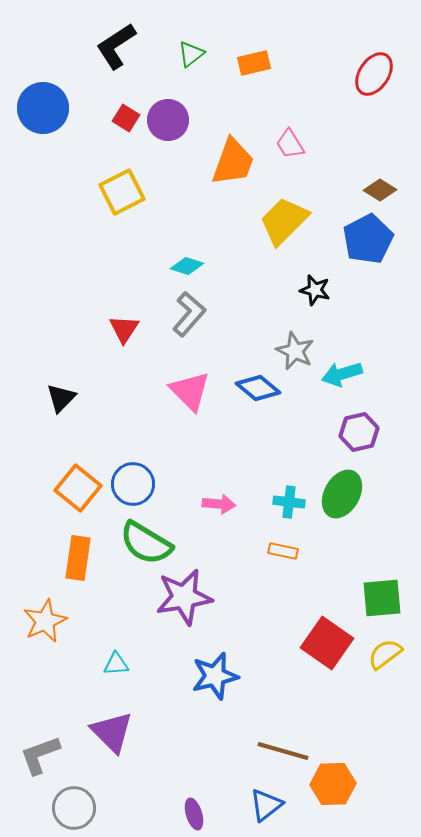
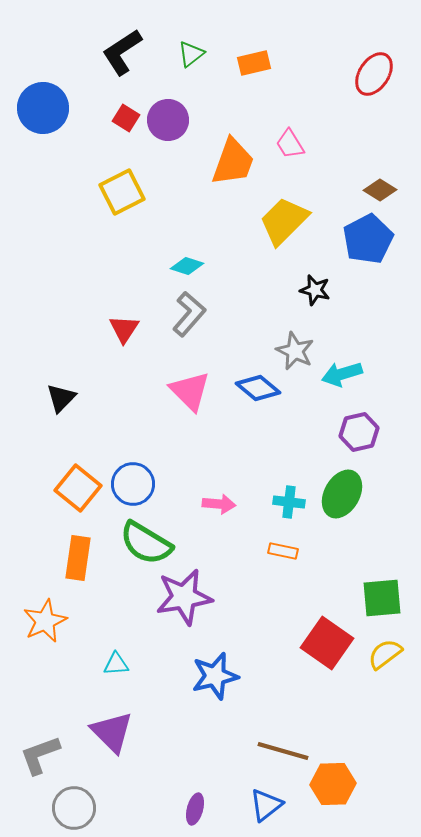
black L-shape at (116, 46): moved 6 px right, 6 px down
purple ellipse at (194, 814): moved 1 px right, 5 px up; rotated 32 degrees clockwise
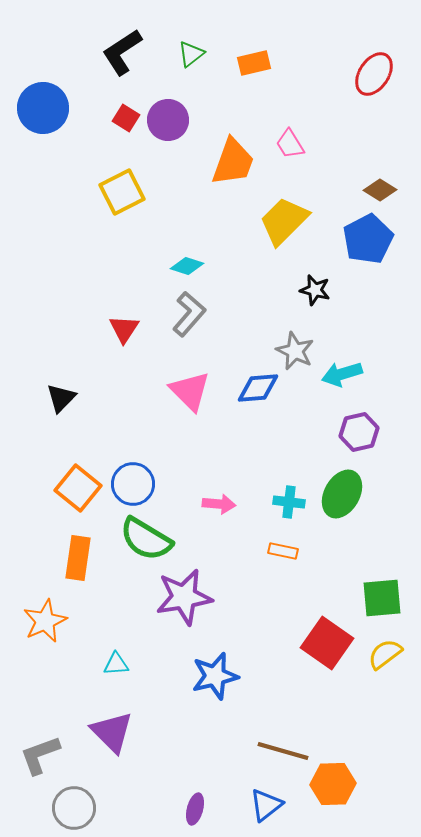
blue diamond at (258, 388): rotated 45 degrees counterclockwise
green semicircle at (146, 543): moved 4 px up
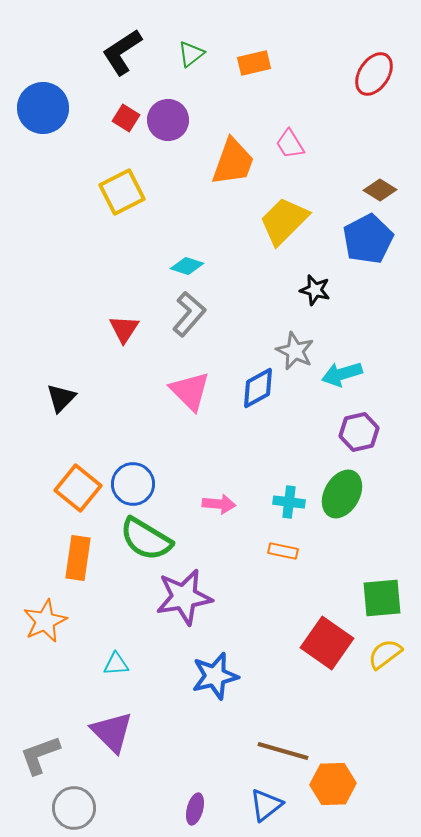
blue diamond at (258, 388): rotated 24 degrees counterclockwise
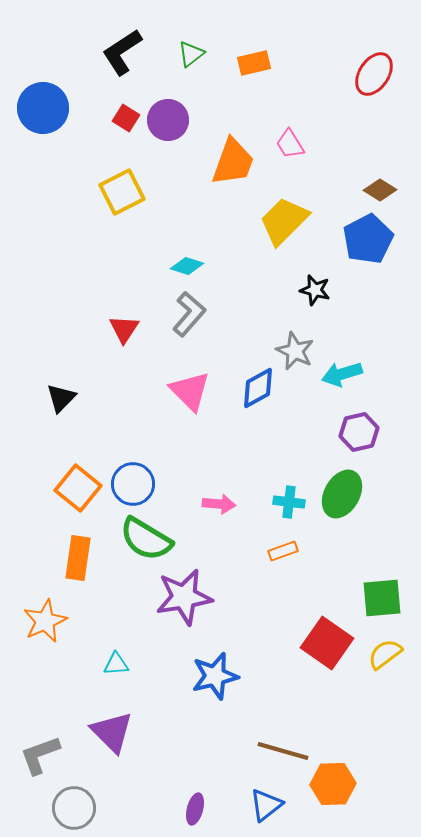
orange rectangle at (283, 551): rotated 32 degrees counterclockwise
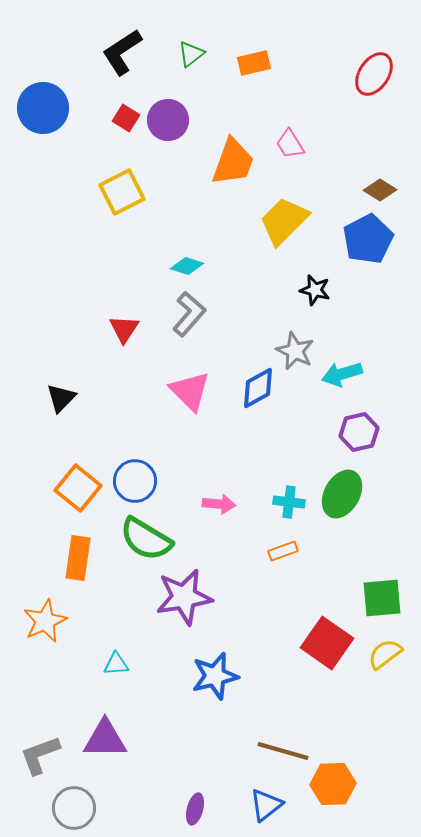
blue circle at (133, 484): moved 2 px right, 3 px up
purple triangle at (112, 732): moved 7 px left, 7 px down; rotated 45 degrees counterclockwise
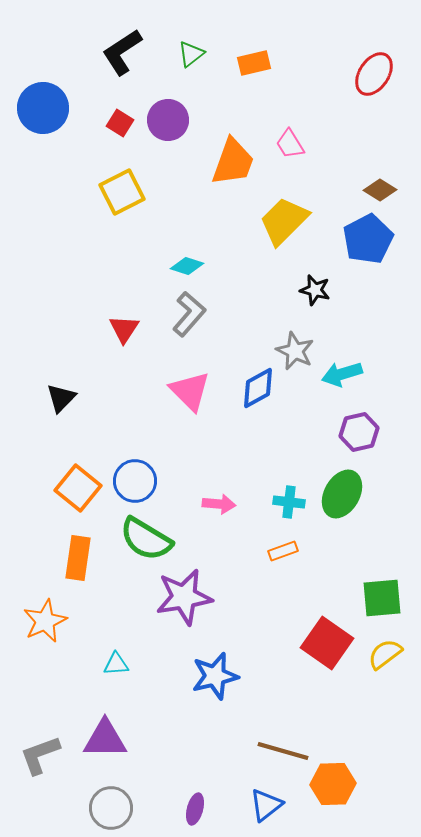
red square at (126, 118): moved 6 px left, 5 px down
gray circle at (74, 808): moved 37 px right
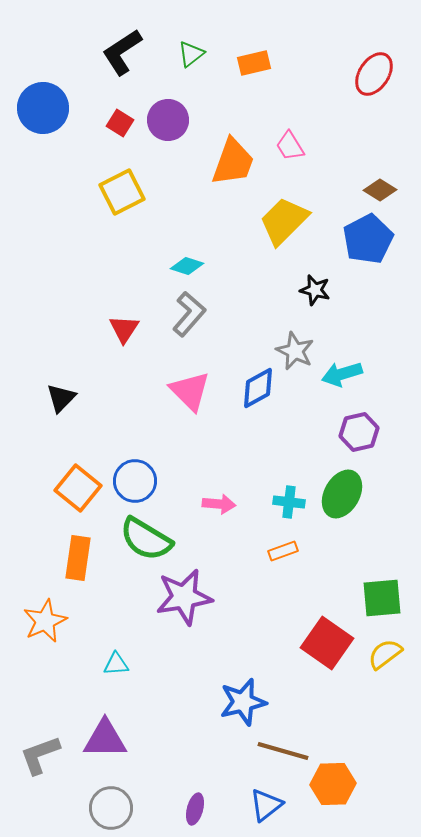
pink trapezoid at (290, 144): moved 2 px down
blue star at (215, 676): moved 28 px right, 26 px down
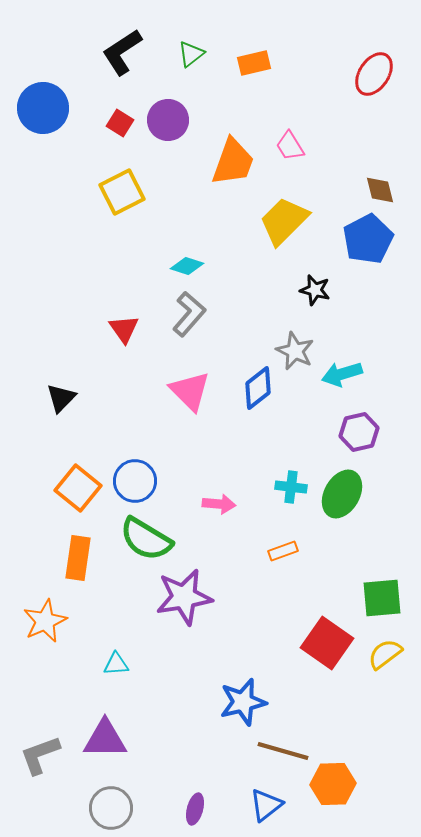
brown diamond at (380, 190): rotated 44 degrees clockwise
red triangle at (124, 329): rotated 8 degrees counterclockwise
blue diamond at (258, 388): rotated 9 degrees counterclockwise
cyan cross at (289, 502): moved 2 px right, 15 px up
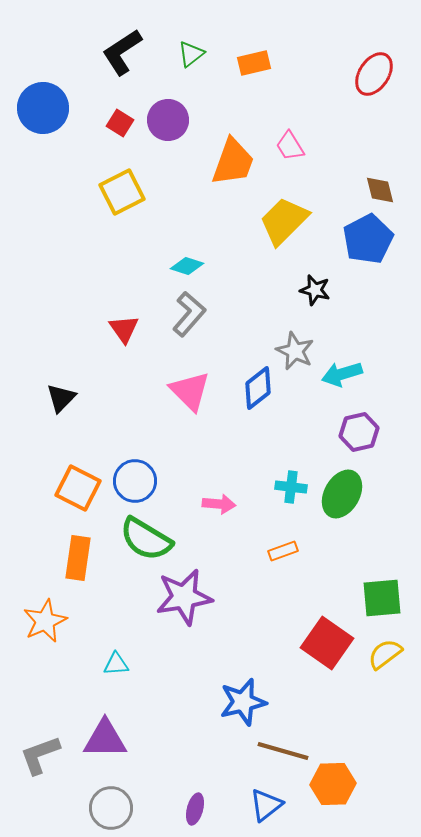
orange square at (78, 488): rotated 12 degrees counterclockwise
